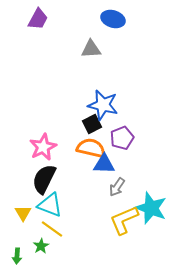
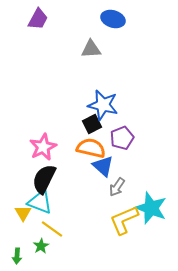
blue triangle: moved 1 px left, 2 px down; rotated 40 degrees clockwise
cyan triangle: moved 10 px left, 3 px up
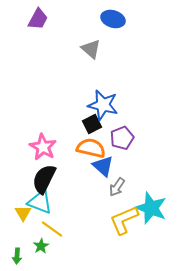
gray triangle: rotated 45 degrees clockwise
pink star: rotated 16 degrees counterclockwise
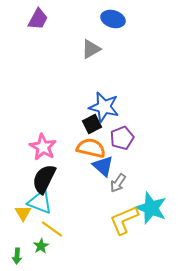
gray triangle: rotated 50 degrees clockwise
blue star: moved 1 px right, 2 px down
gray arrow: moved 1 px right, 4 px up
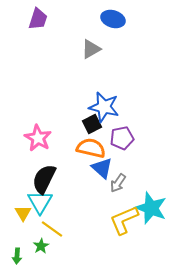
purple trapezoid: rotated 10 degrees counterclockwise
purple pentagon: rotated 10 degrees clockwise
pink star: moved 5 px left, 9 px up
blue triangle: moved 1 px left, 2 px down
cyan triangle: rotated 40 degrees clockwise
